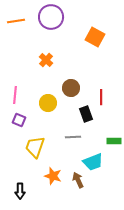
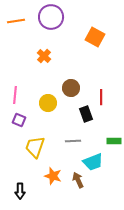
orange cross: moved 2 px left, 4 px up
gray line: moved 4 px down
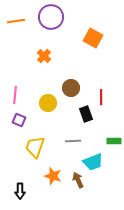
orange square: moved 2 px left, 1 px down
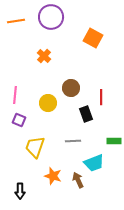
cyan trapezoid: moved 1 px right, 1 px down
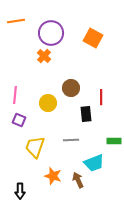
purple circle: moved 16 px down
black rectangle: rotated 14 degrees clockwise
gray line: moved 2 px left, 1 px up
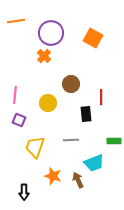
brown circle: moved 4 px up
black arrow: moved 4 px right, 1 px down
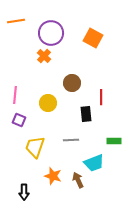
brown circle: moved 1 px right, 1 px up
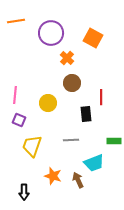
orange cross: moved 23 px right, 2 px down
yellow trapezoid: moved 3 px left, 1 px up
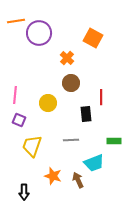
purple circle: moved 12 px left
brown circle: moved 1 px left
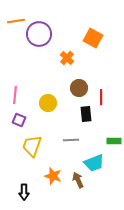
purple circle: moved 1 px down
brown circle: moved 8 px right, 5 px down
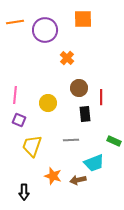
orange line: moved 1 px left, 1 px down
purple circle: moved 6 px right, 4 px up
orange square: moved 10 px left, 19 px up; rotated 30 degrees counterclockwise
black rectangle: moved 1 px left
green rectangle: rotated 24 degrees clockwise
brown arrow: rotated 77 degrees counterclockwise
